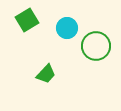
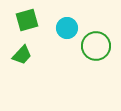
green square: rotated 15 degrees clockwise
green trapezoid: moved 24 px left, 19 px up
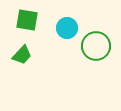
green square: rotated 25 degrees clockwise
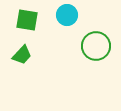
cyan circle: moved 13 px up
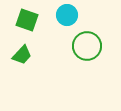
green square: rotated 10 degrees clockwise
green circle: moved 9 px left
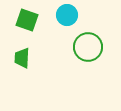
green circle: moved 1 px right, 1 px down
green trapezoid: moved 3 px down; rotated 140 degrees clockwise
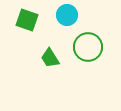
green trapezoid: moved 28 px right; rotated 35 degrees counterclockwise
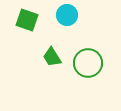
green circle: moved 16 px down
green trapezoid: moved 2 px right, 1 px up
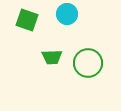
cyan circle: moved 1 px up
green trapezoid: rotated 60 degrees counterclockwise
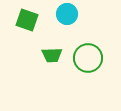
green trapezoid: moved 2 px up
green circle: moved 5 px up
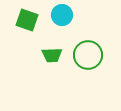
cyan circle: moved 5 px left, 1 px down
green circle: moved 3 px up
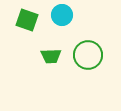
green trapezoid: moved 1 px left, 1 px down
